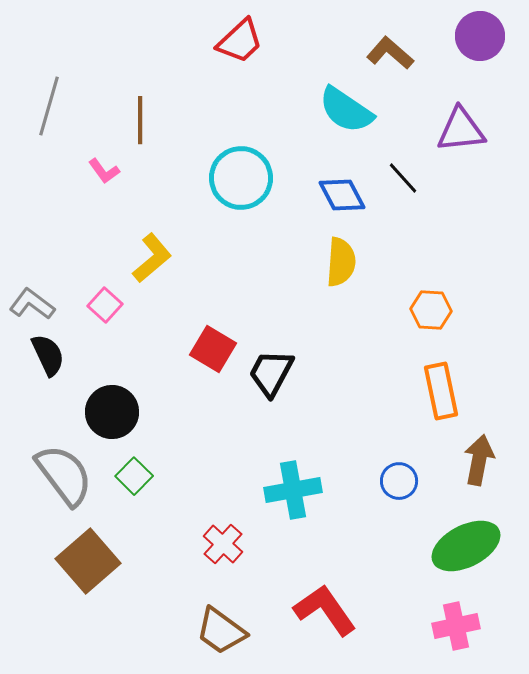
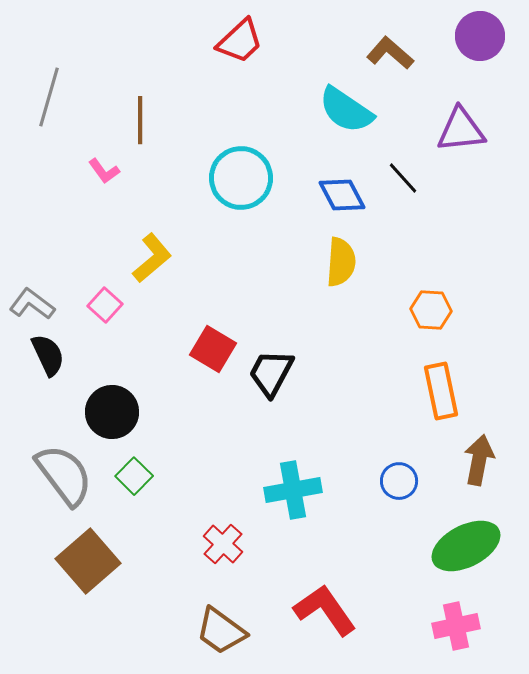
gray line: moved 9 px up
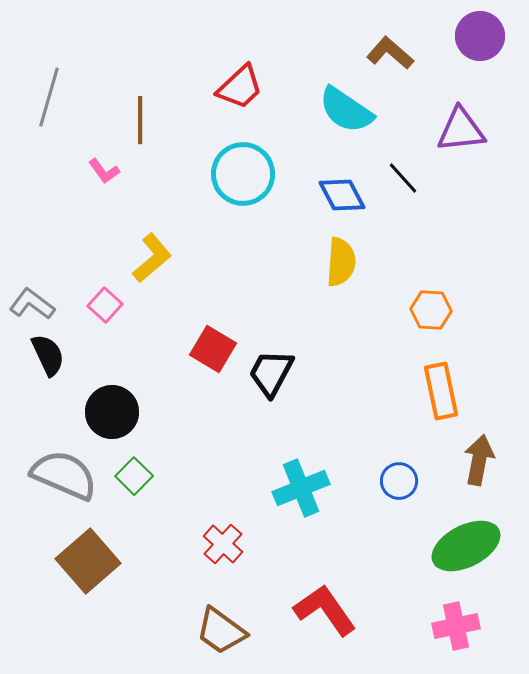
red trapezoid: moved 46 px down
cyan circle: moved 2 px right, 4 px up
gray semicircle: rotated 30 degrees counterclockwise
cyan cross: moved 8 px right, 2 px up; rotated 12 degrees counterclockwise
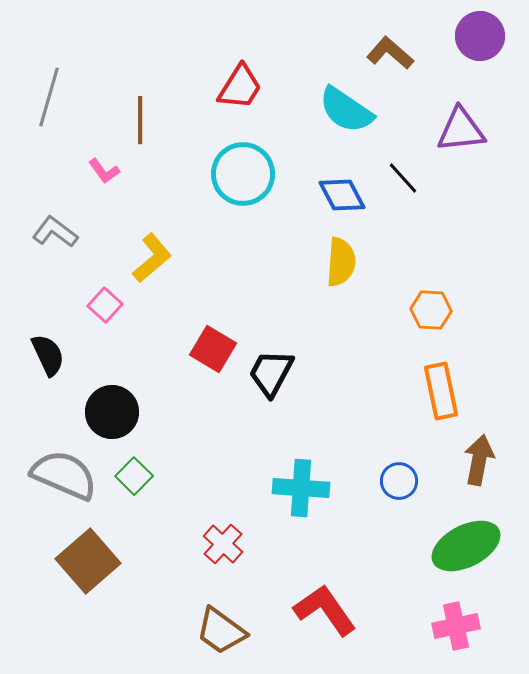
red trapezoid: rotated 15 degrees counterclockwise
gray L-shape: moved 23 px right, 72 px up
cyan cross: rotated 26 degrees clockwise
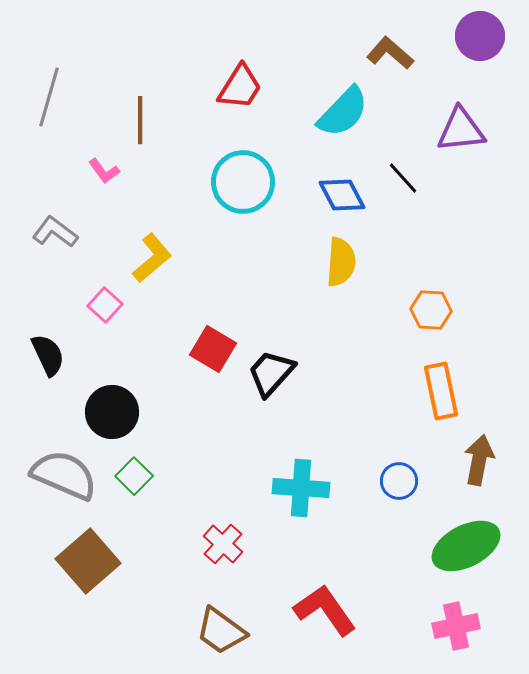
cyan semicircle: moved 3 px left, 2 px down; rotated 80 degrees counterclockwise
cyan circle: moved 8 px down
black trapezoid: rotated 14 degrees clockwise
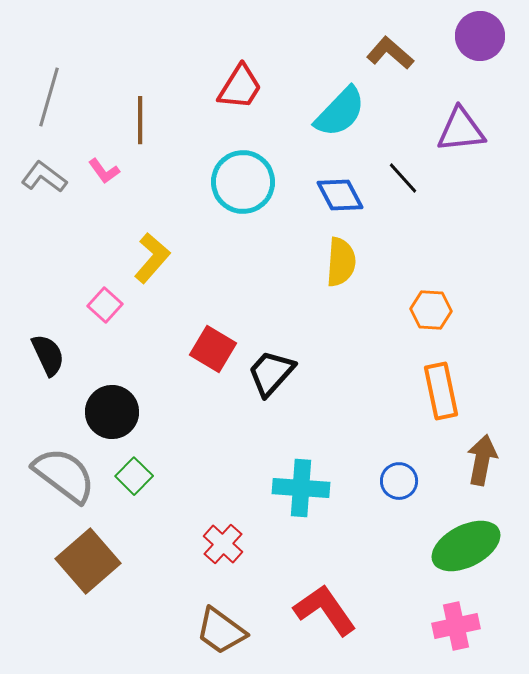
cyan semicircle: moved 3 px left
blue diamond: moved 2 px left
gray L-shape: moved 11 px left, 55 px up
yellow L-shape: rotated 9 degrees counterclockwise
brown arrow: moved 3 px right
gray semicircle: rotated 14 degrees clockwise
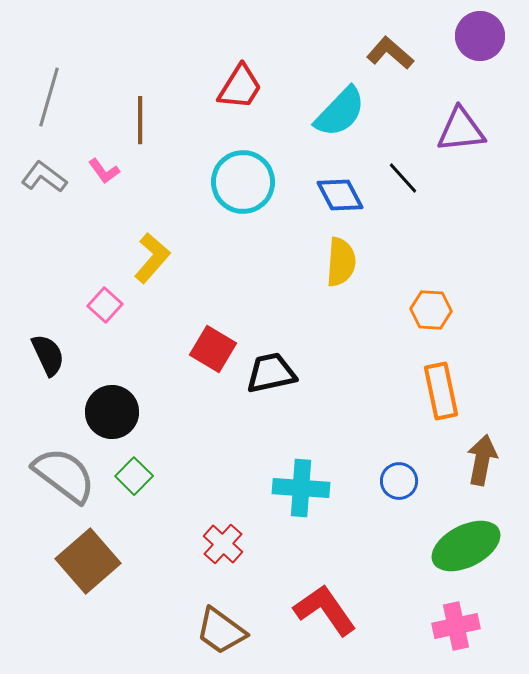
black trapezoid: rotated 36 degrees clockwise
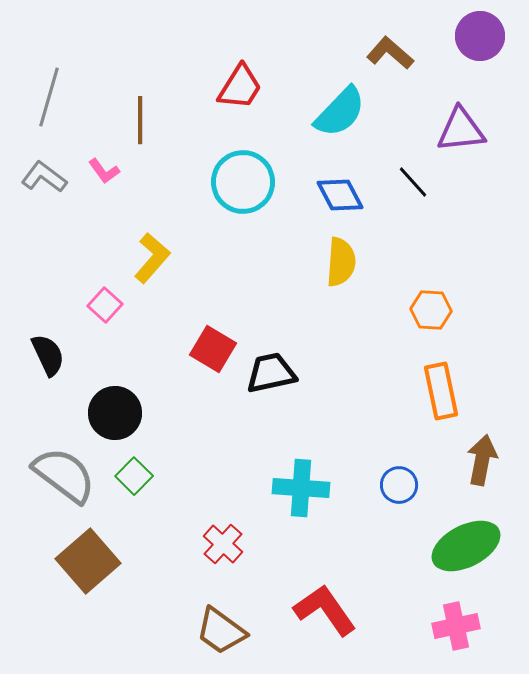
black line: moved 10 px right, 4 px down
black circle: moved 3 px right, 1 px down
blue circle: moved 4 px down
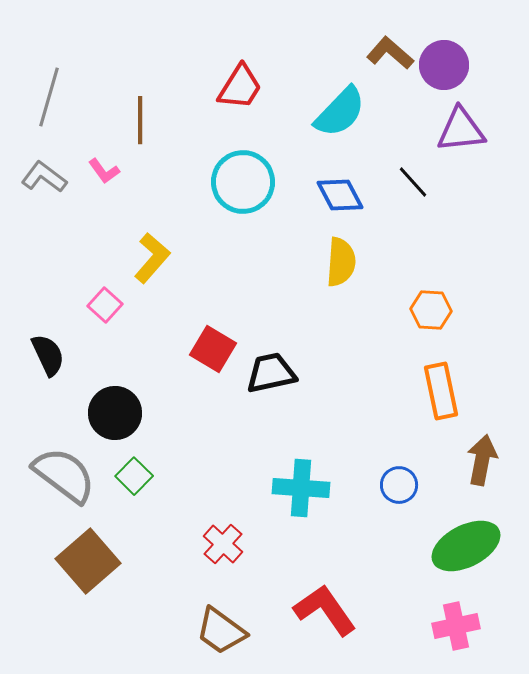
purple circle: moved 36 px left, 29 px down
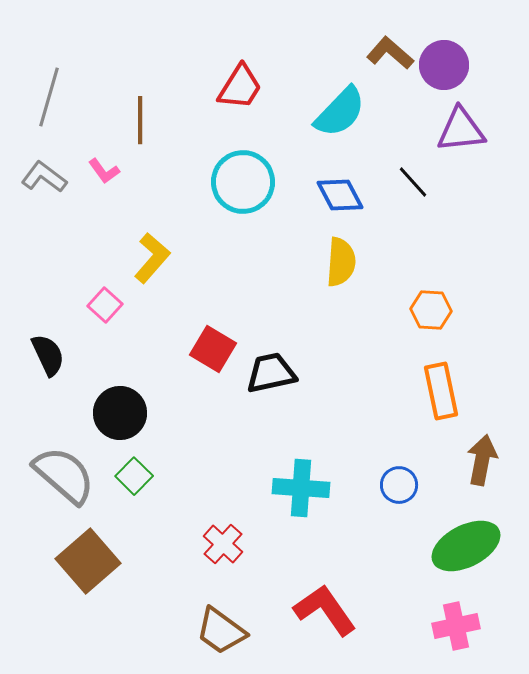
black circle: moved 5 px right
gray semicircle: rotated 4 degrees clockwise
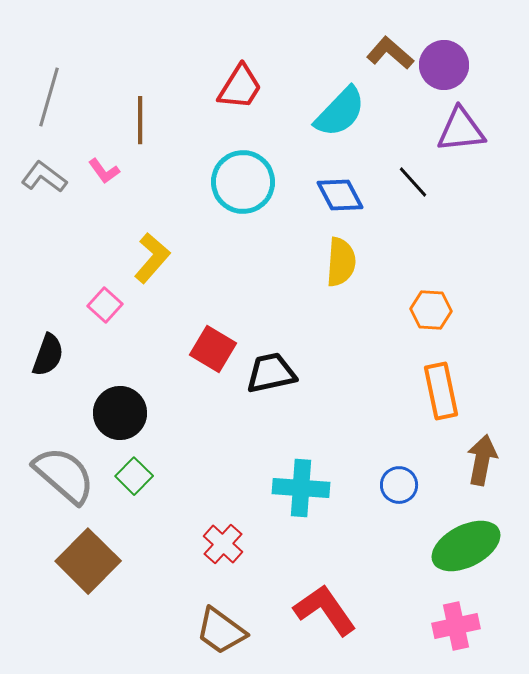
black semicircle: rotated 45 degrees clockwise
brown square: rotated 4 degrees counterclockwise
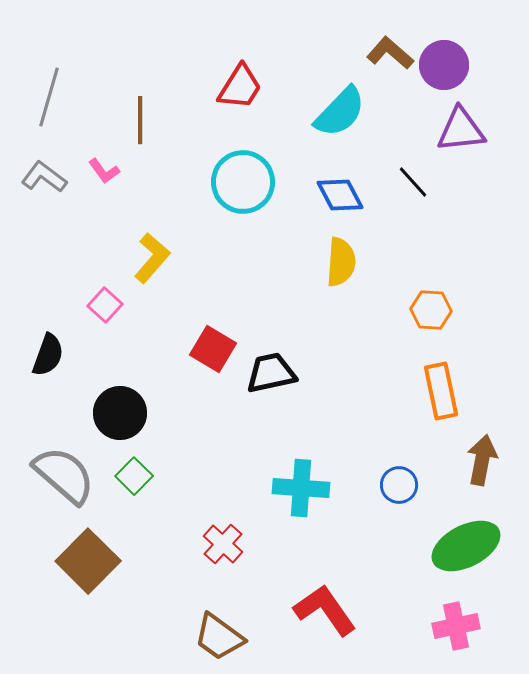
brown trapezoid: moved 2 px left, 6 px down
